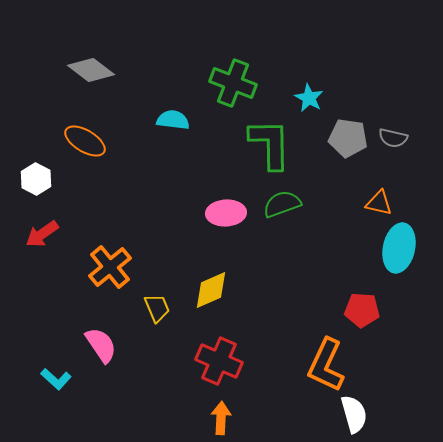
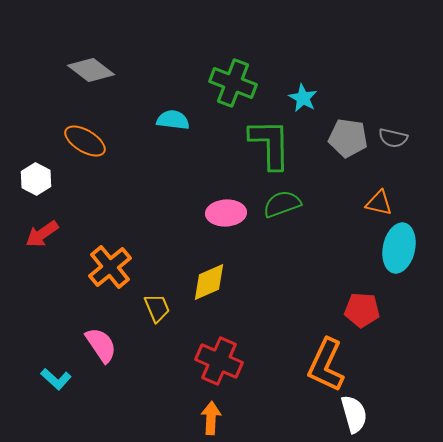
cyan star: moved 6 px left
yellow diamond: moved 2 px left, 8 px up
orange arrow: moved 10 px left
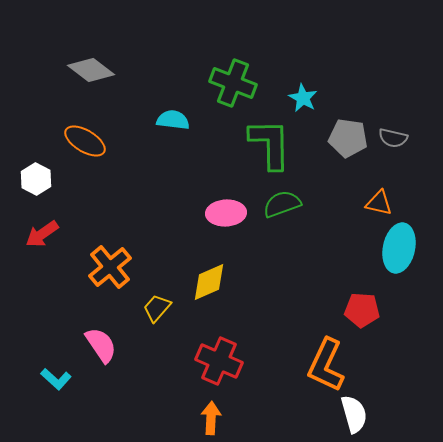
yellow trapezoid: rotated 116 degrees counterclockwise
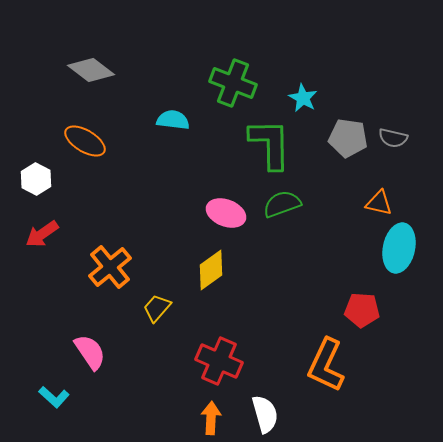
pink ellipse: rotated 24 degrees clockwise
yellow diamond: moved 2 px right, 12 px up; rotated 12 degrees counterclockwise
pink semicircle: moved 11 px left, 7 px down
cyan L-shape: moved 2 px left, 18 px down
white semicircle: moved 89 px left
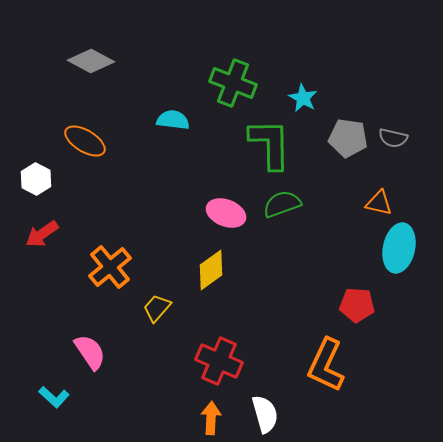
gray diamond: moved 9 px up; rotated 9 degrees counterclockwise
red pentagon: moved 5 px left, 5 px up
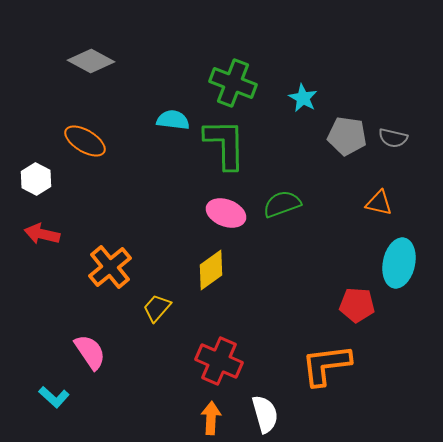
gray pentagon: moved 1 px left, 2 px up
green L-shape: moved 45 px left
red arrow: rotated 48 degrees clockwise
cyan ellipse: moved 15 px down
orange L-shape: rotated 58 degrees clockwise
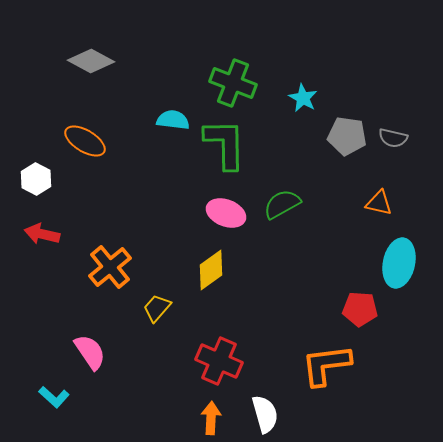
green semicircle: rotated 9 degrees counterclockwise
red pentagon: moved 3 px right, 4 px down
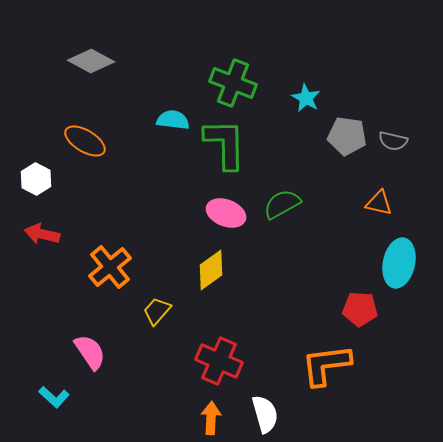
cyan star: moved 3 px right
gray semicircle: moved 3 px down
yellow trapezoid: moved 3 px down
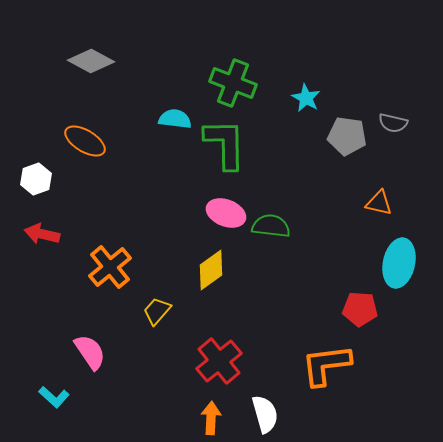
cyan semicircle: moved 2 px right, 1 px up
gray semicircle: moved 18 px up
white hexagon: rotated 12 degrees clockwise
green semicircle: moved 11 px left, 22 px down; rotated 36 degrees clockwise
red cross: rotated 27 degrees clockwise
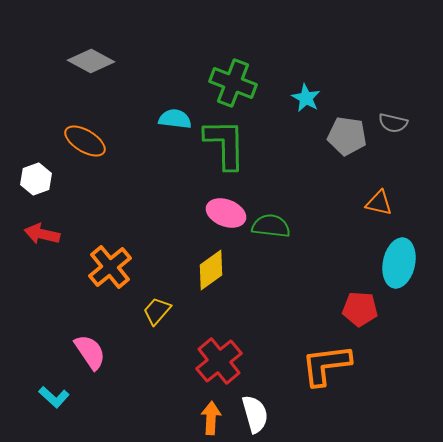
white semicircle: moved 10 px left
